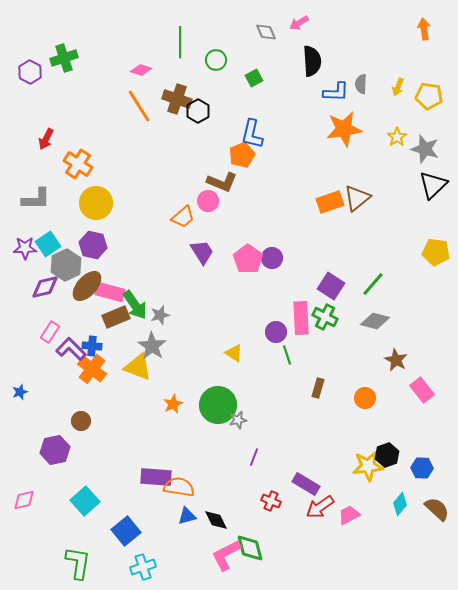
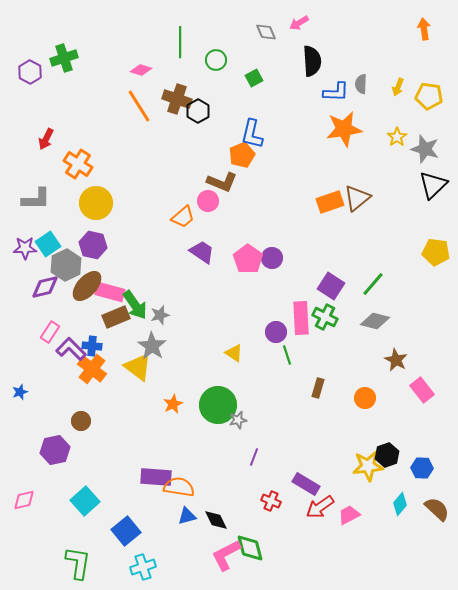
purple trapezoid at (202, 252): rotated 24 degrees counterclockwise
yellow triangle at (138, 367): rotated 16 degrees clockwise
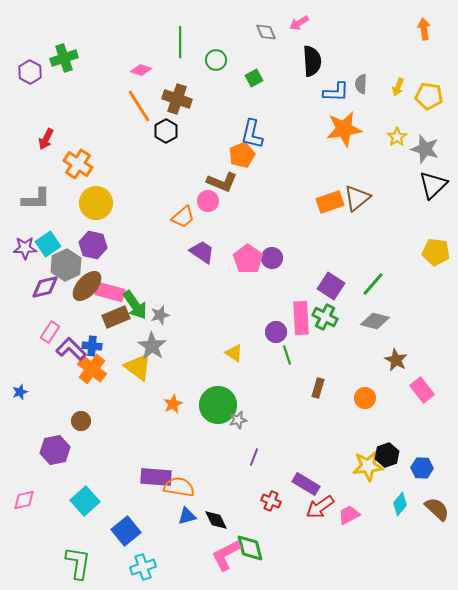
black hexagon at (198, 111): moved 32 px left, 20 px down
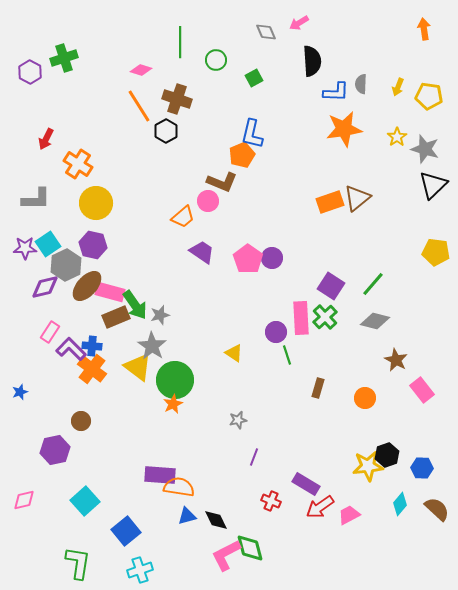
green cross at (325, 317): rotated 20 degrees clockwise
green circle at (218, 405): moved 43 px left, 25 px up
purple rectangle at (156, 477): moved 4 px right, 2 px up
cyan cross at (143, 567): moved 3 px left, 3 px down
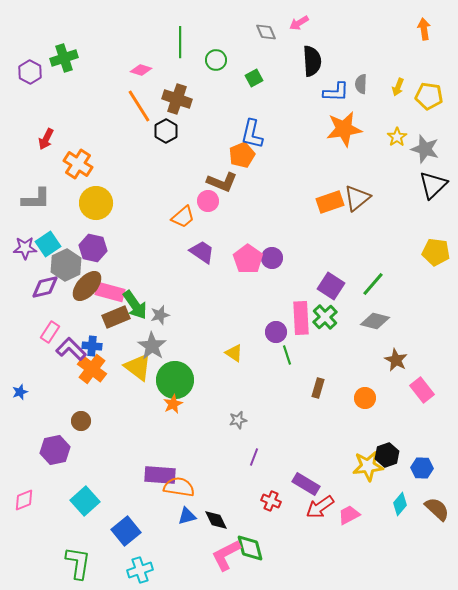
purple hexagon at (93, 245): moved 3 px down
pink diamond at (24, 500): rotated 10 degrees counterclockwise
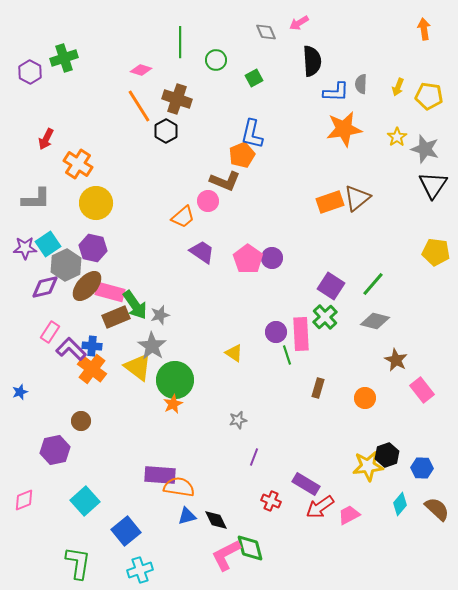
brown L-shape at (222, 182): moved 3 px right, 1 px up
black triangle at (433, 185): rotated 12 degrees counterclockwise
pink rectangle at (301, 318): moved 16 px down
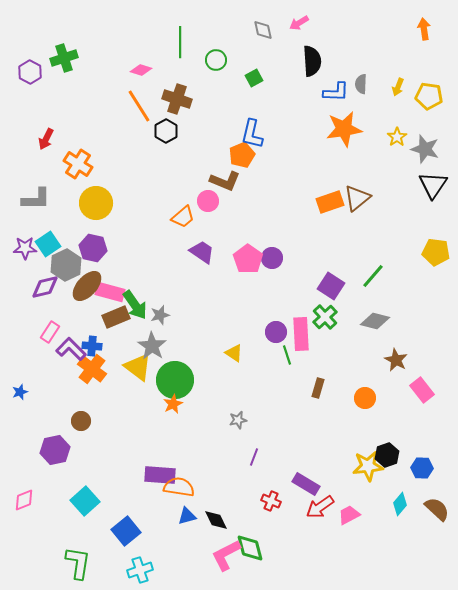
gray diamond at (266, 32): moved 3 px left, 2 px up; rotated 10 degrees clockwise
green line at (373, 284): moved 8 px up
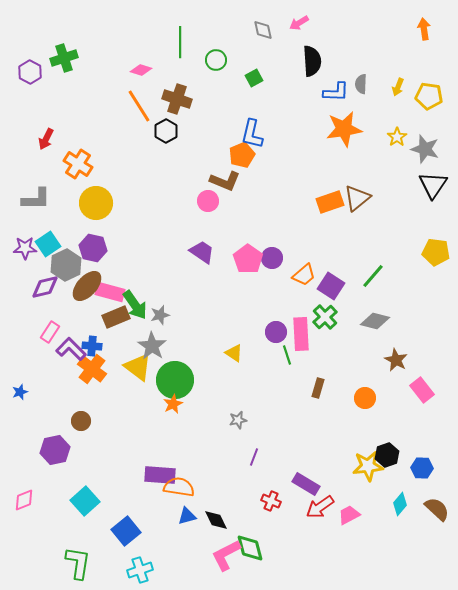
orange trapezoid at (183, 217): moved 121 px right, 58 px down
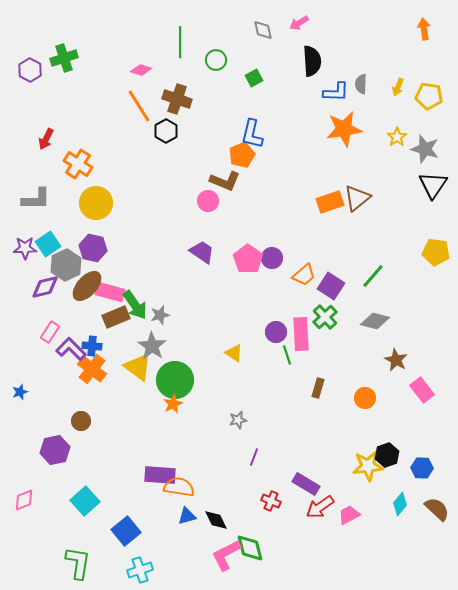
purple hexagon at (30, 72): moved 2 px up
